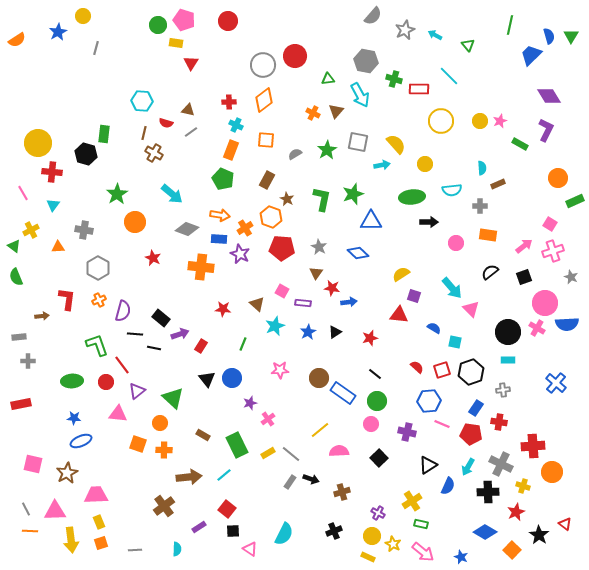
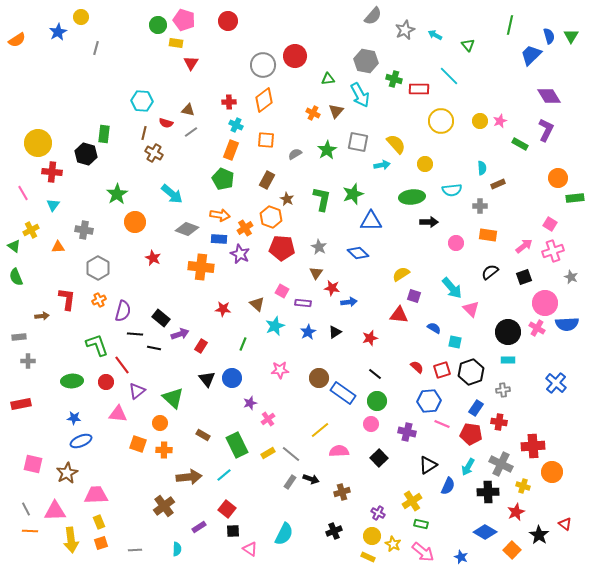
yellow circle at (83, 16): moved 2 px left, 1 px down
green rectangle at (575, 201): moved 3 px up; rotated 18 degrees clockwise
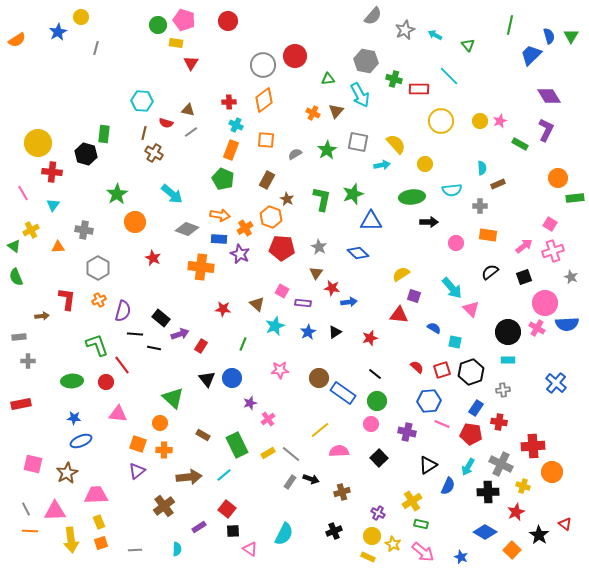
purple triangle at (137, 391): moved 80 px down
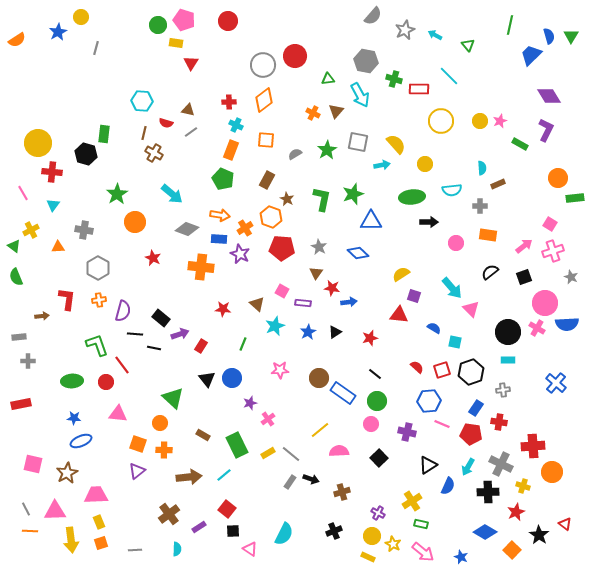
orange cross at (99, 300): rotated 16 degrees clockwise
brown cross at (164, 506): moved 5 px right, 8 px down
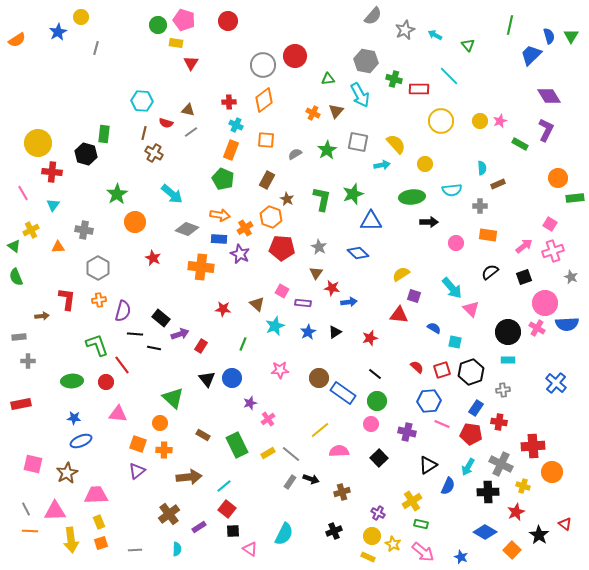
cyan line at (224, 475): moved 11 px down
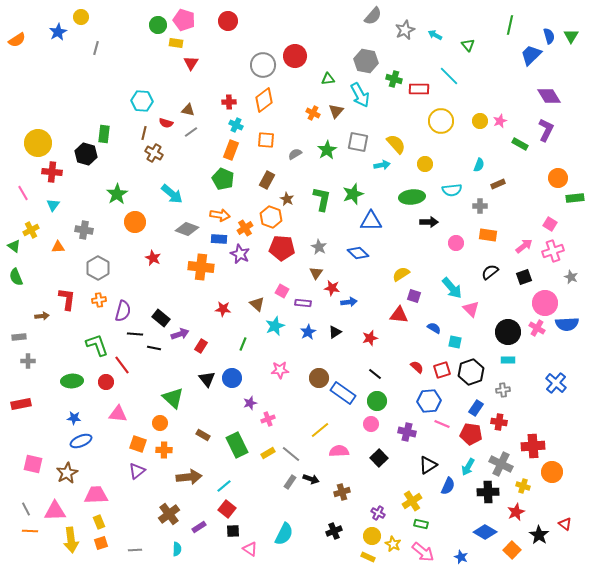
cyan semicircle at (482, 168): moved 3 px left, 3 px up; rotated 24 degrees clockwise
pink cross at (268, 419): rotated 16 degrees clockwise
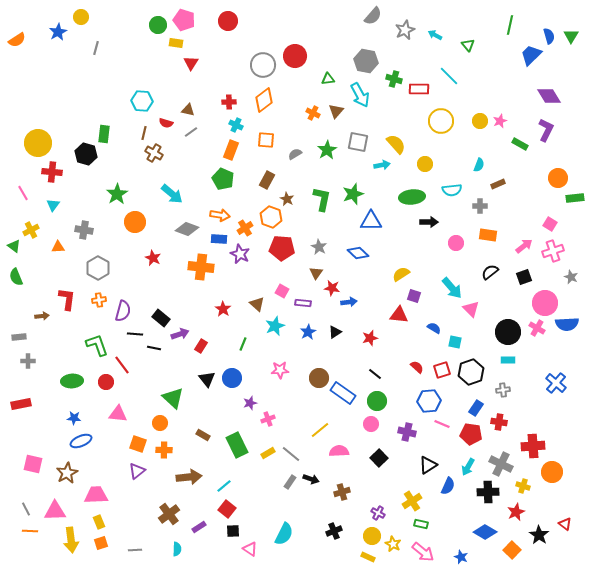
red star at (223, 309): rotated 28 degrees clockwise
